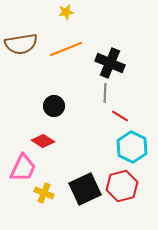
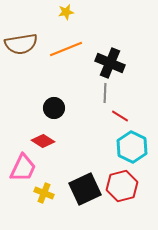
black circle: moved 2 px down
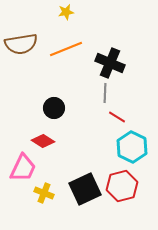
red line: moved 3 px left, 1 px down
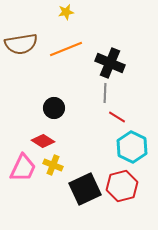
yellow cross: moved 9 px right, 28 px up
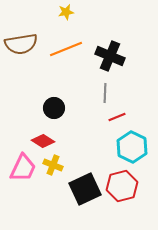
black cross: moved 7 px up
red line: rotated 54 degrees counterclockwise
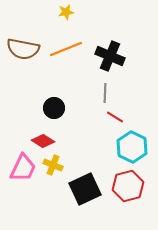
brown semicircle: moved 2 px right, 5 px down; rotated 20 degrees clockwise
red line: moved 2 px left; rotated 54 degrees clockwise
red hexagon: moved 6 px right
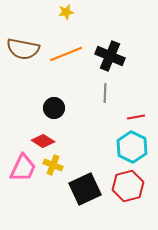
orange line: moved 5 px down
red line: moved 21 px right; rotated 42 degrees counterclockwise
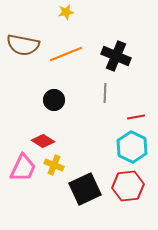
brown semicircle: moved 4 px up
black cross: moved 6 px right
black circle: moved 8 px up
yellow cross: moved 1 px right
red hexagon: rotated 8 degrees clockwise
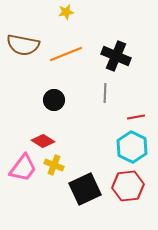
pink trapezoid: rotated 12 degrees clockwise
